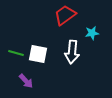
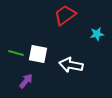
cyan star: moved 5 px right, 1 px down
white arrow: moved 1 px left, 13 px down; rotated 95 degrees clockwise
purple arrow: rotated 98 degrees counterclockwise
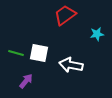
white square: moved 1 px right, 1 px up
